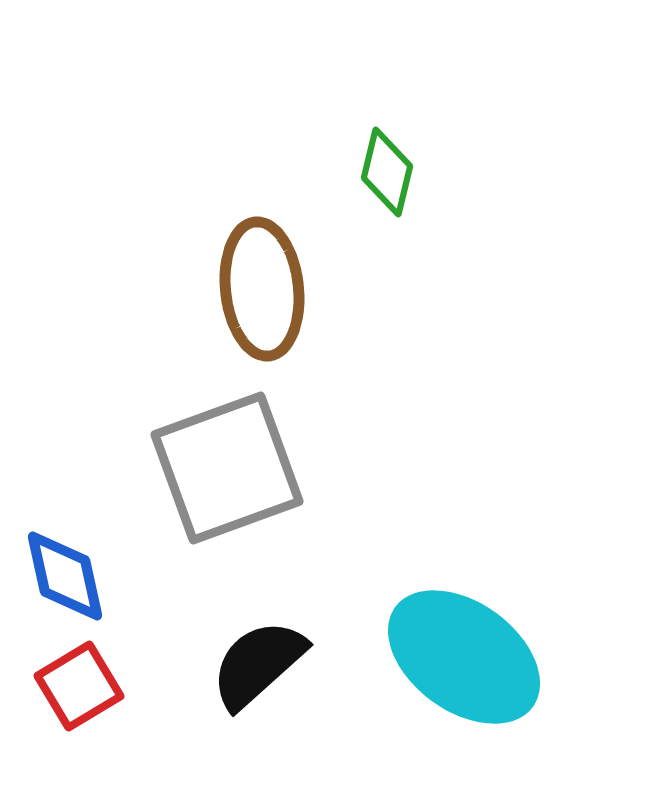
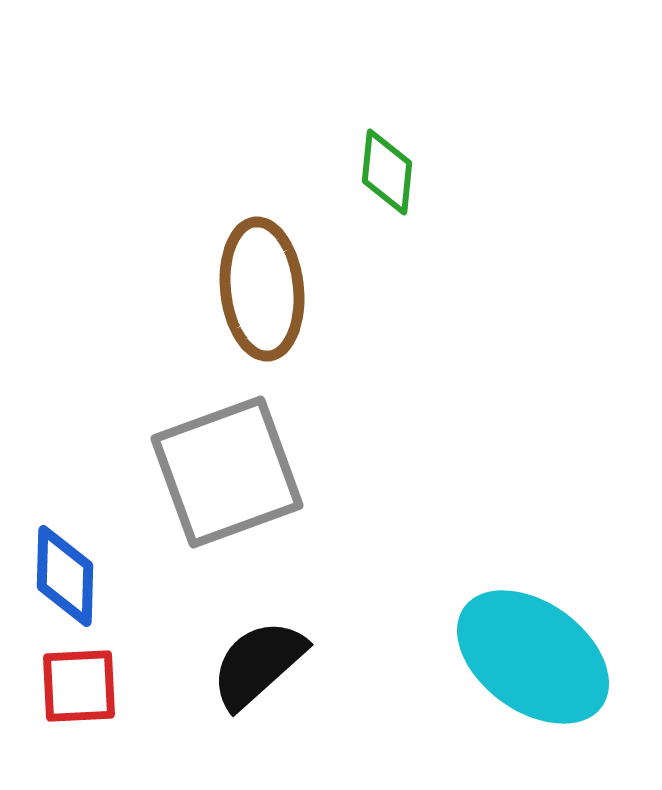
green diamond: rotated 8 degrees counterclockwise
gray square: moved 4 px down
blue diamond: rotated 14 degrees clockwise
cyan ellipse: moved 69 px right
red square: rotated 28 degrees clockwise
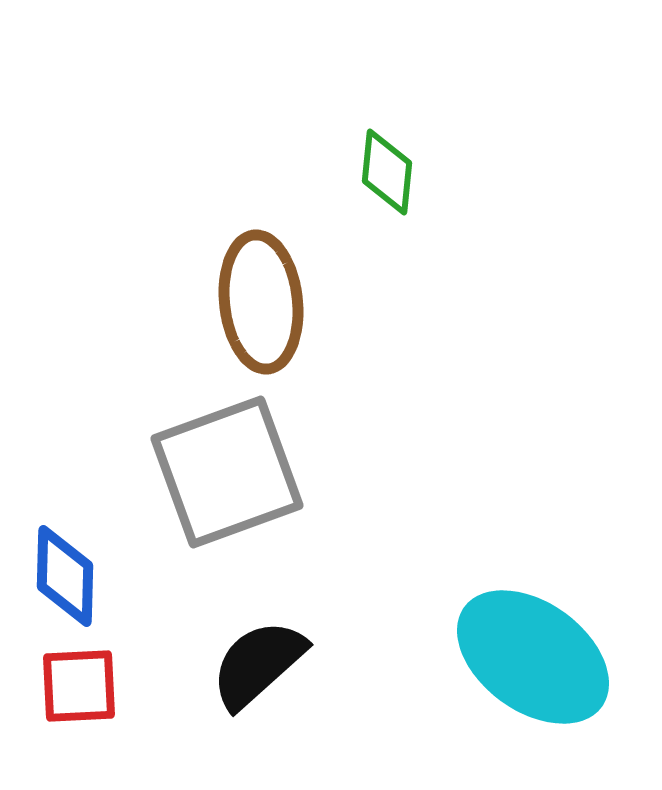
brown ellipse: moved 1 px left, 13 px down
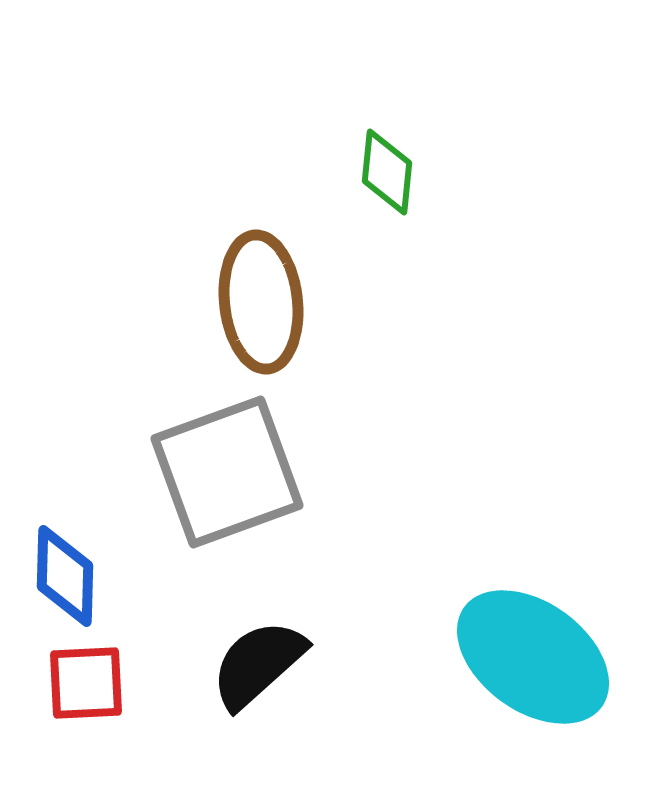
red square: moved 7 px right, 3 px up
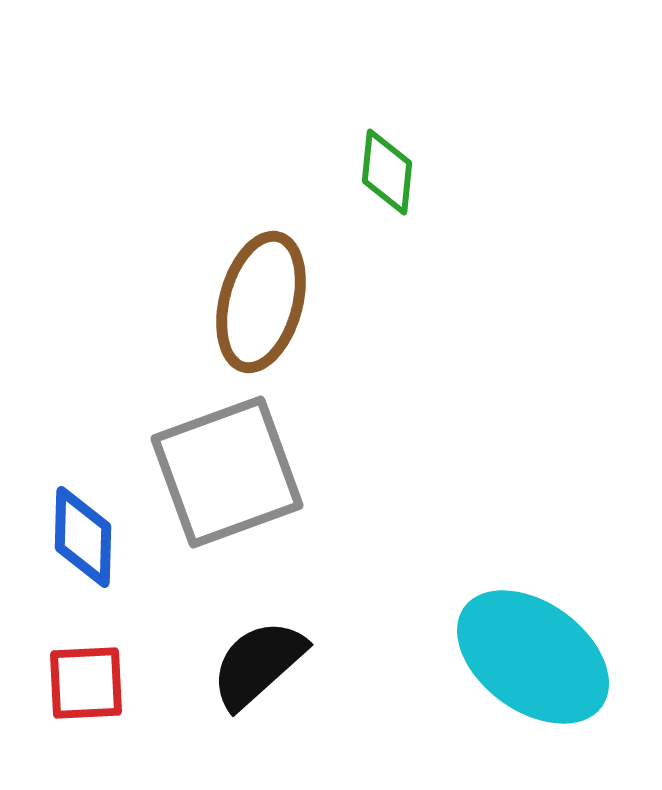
brown ellipse: rotated 21 degrees clockwise
blue diamond: moved 18 px right, 39 px up
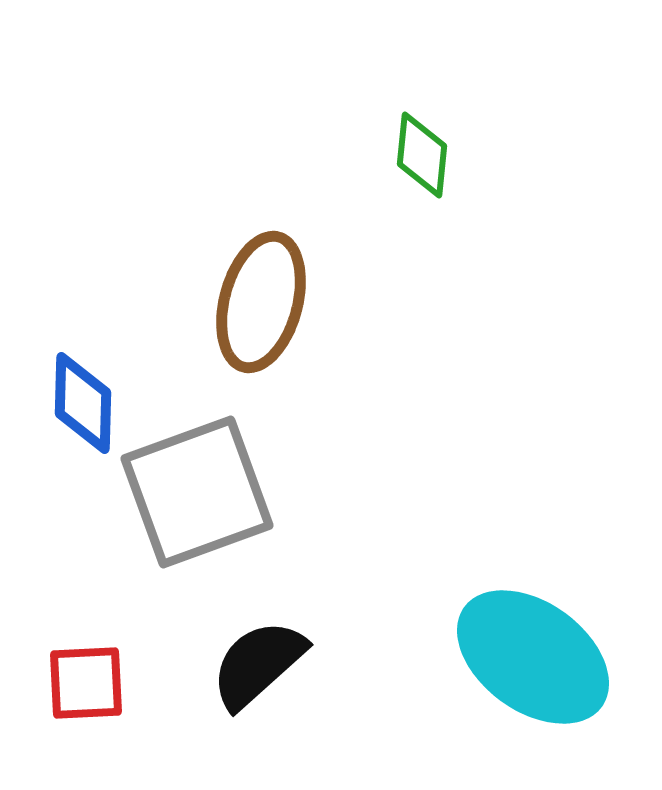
green diamond: moved 35 px right, 17 px up
gray square: moved 30 px left, 20 px down
blue diamond: moved 134 px up
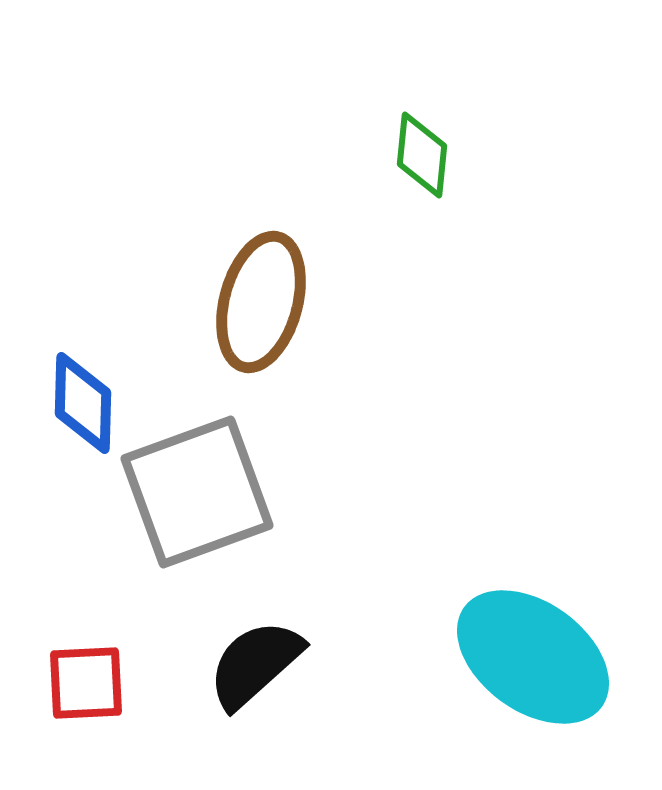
black semicircle: moved 3 px left
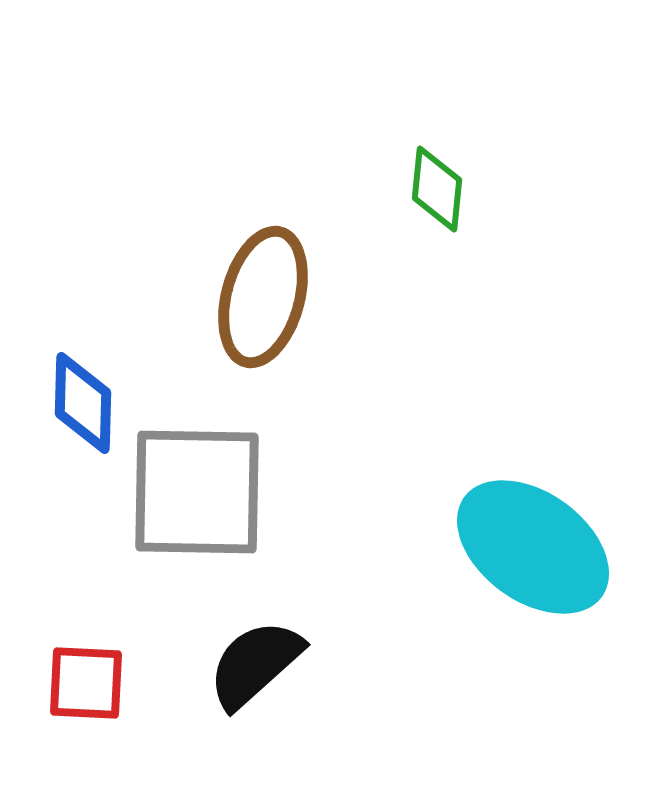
green diamond: moved 15 px right, 34 px down
brown ellipse: moved 2 px right, 5 px up
gray square: rotated 21 degrees clockwise
cyan ellipse: moved 110 px up
red square: rotated 6 degrees clockwise
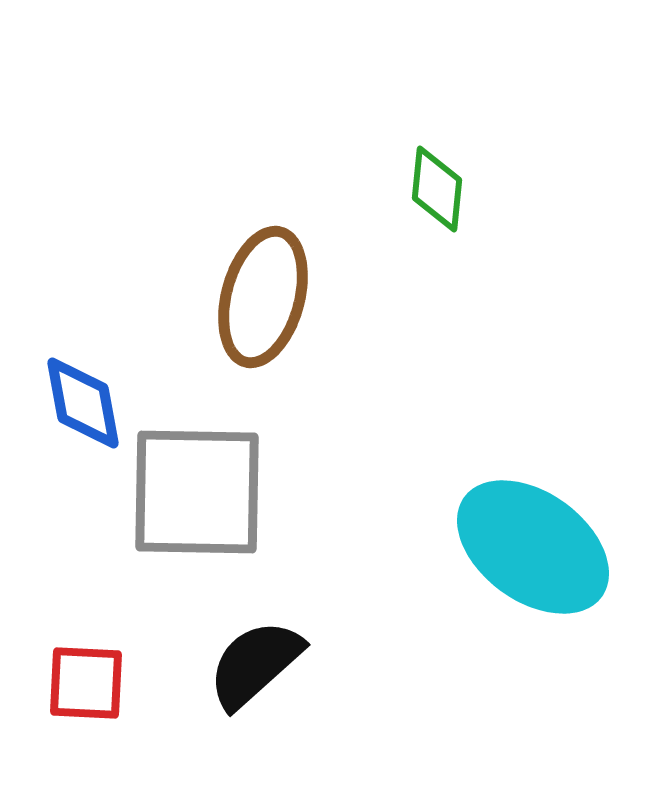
blue diamond: rotated 12 degrees counterclockwise
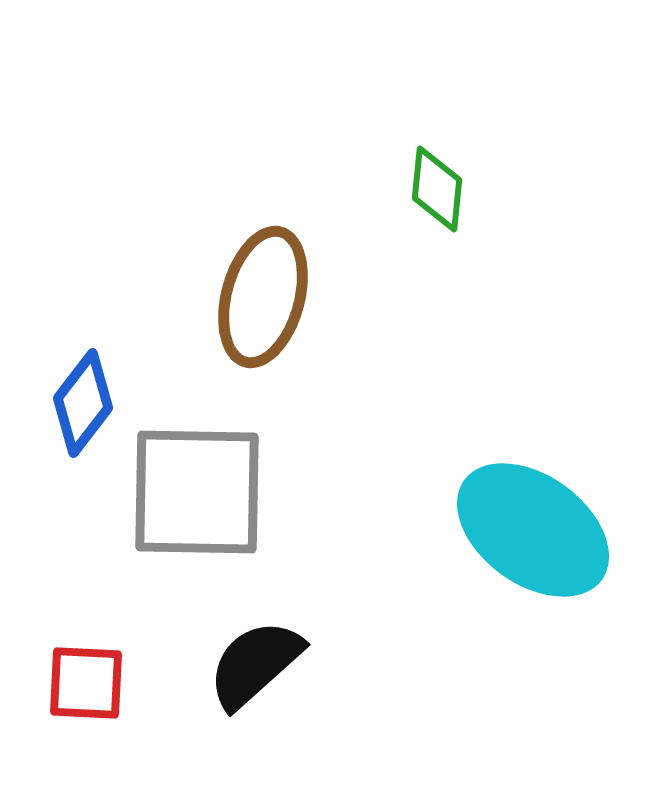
blue diamond: rotated 48 degrees clockwise
cyan ellipse: moved 17 px up
